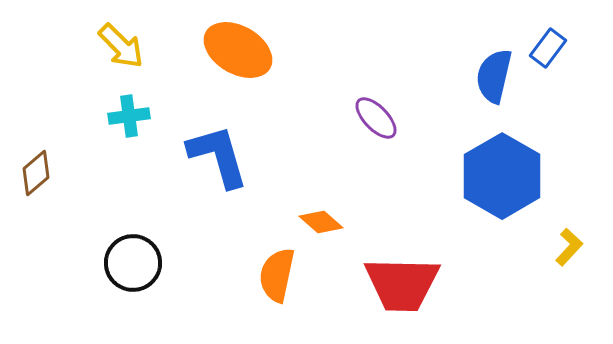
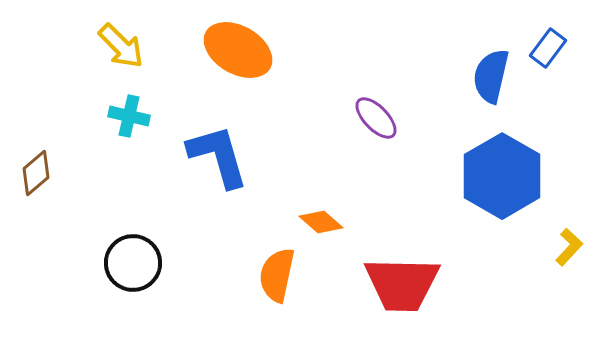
blue semicircle: moved 3 px left
cyan cross: rotated 21 degrees clockwise
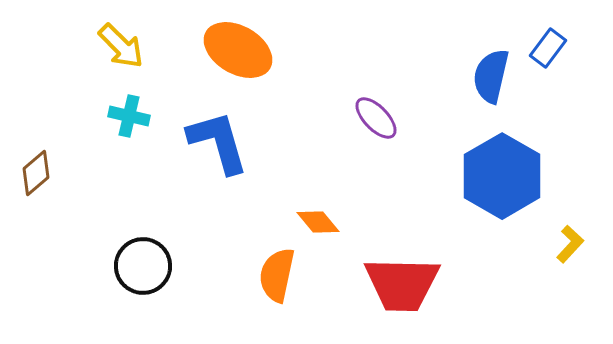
blue L-shape: moved 14 px up
orange diamond: moved 3 px left; rotated 9 degrees clockwise
yellow L-shape: moved 1 px right, 3 px up
black circle: moved 10 px right, 3 px down
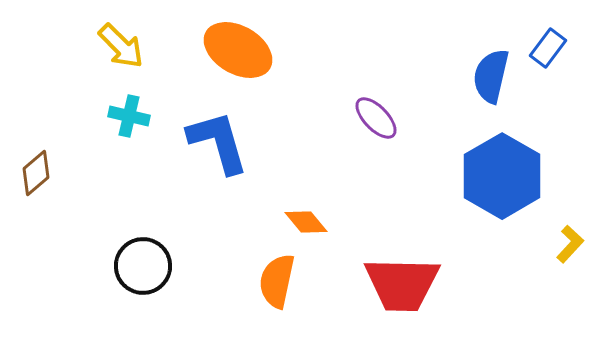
orange diamond: moved 12 px left
orange semicircle: moved 6 px down
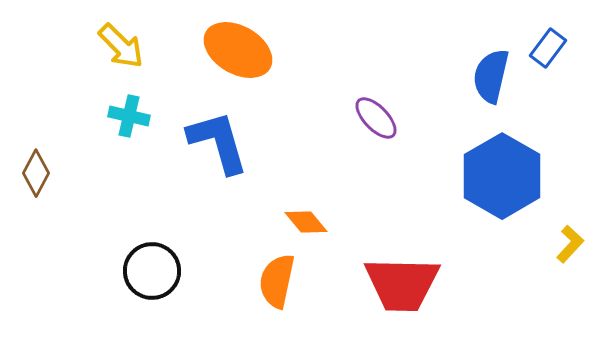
brown diamond: rotated 21 degrees counterclockwise
black circle: moved 9 px right, 5 px down
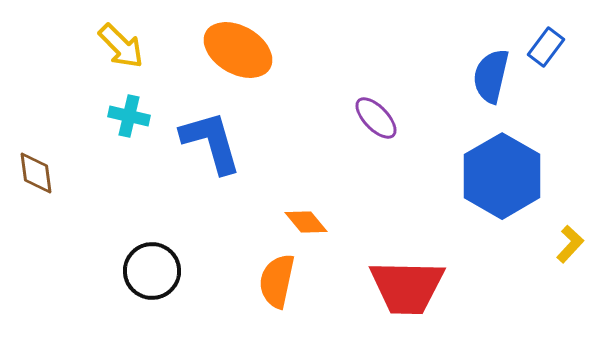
blue rectangle: moved 2 px left, 1 px up
blue L-shape: moved 7 px left
brown diamond: rotated 36 degrees counterclockwise
red trapezoid: moved 5 px right, 3 px down
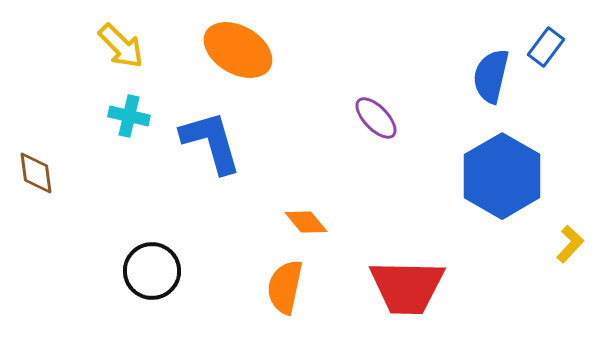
orange semicircle: moved 8 px right, 6 px down
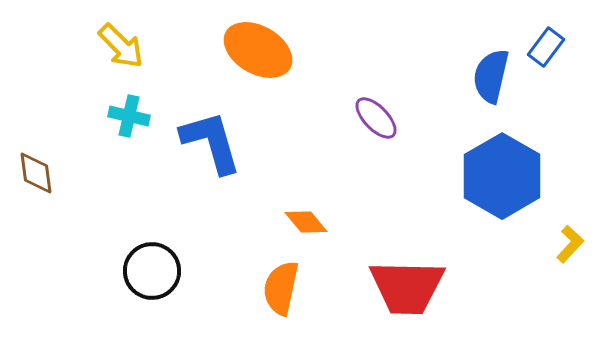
orange ellipse: moved 20 px right
orange semicircle: moved 4 px left, 1 px down
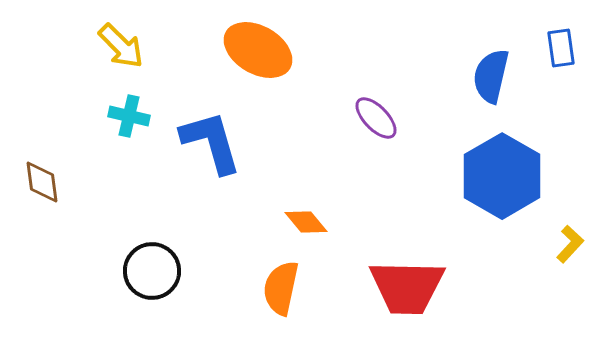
blue rectangle: moved 15 px right, 1 px down; rotated 45 degrees counterclockwise
brown diamond: moved 6 px right, 9 px down
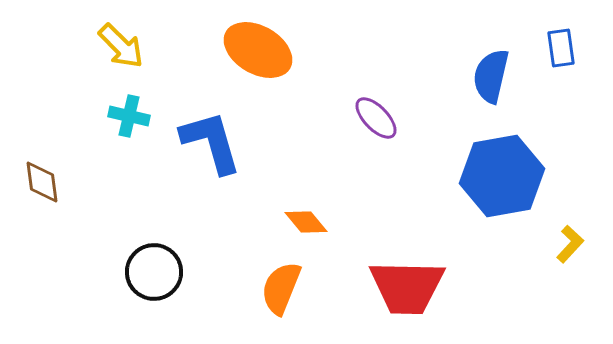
blue hexagon: rotated 20 degrees clockwise
black circle: moved 2 px right, 1 px down
orange semicircle: rotated 10 degrees clockwise
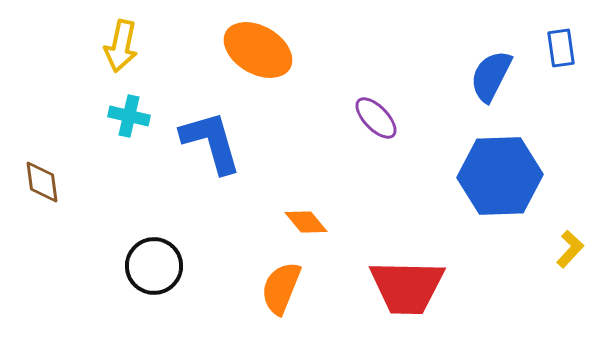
yellow arrow: rotated 57 degrees clockwise
blue semicircle: rotated 14 degrees clockwise
blue hexagon: moved 2 px left; rotated 8 degrees clockwise
yellow L-shape: moved 5 px down
black circle: moved 6 px up
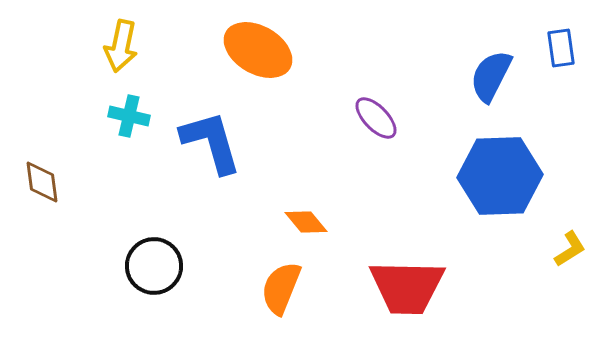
yellow L-shape: rotated 15 degrees clockwise
